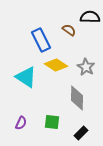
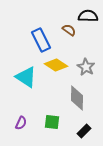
black semicircle: moved 2 px left, 1 px up
black rectangle: moved 3 px right, 2 px up
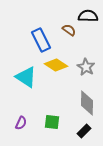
gray diamond: moved 10 px right, 5 px down
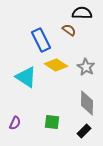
black semicircle: moved 6 px left, 3 px up
purple semicircle: moved 6 px left
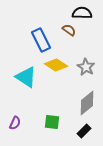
gray diamond: rotated 50 degrees clockwise
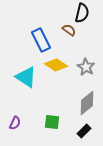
black semicircle: rotated 102 degrees clockwise
